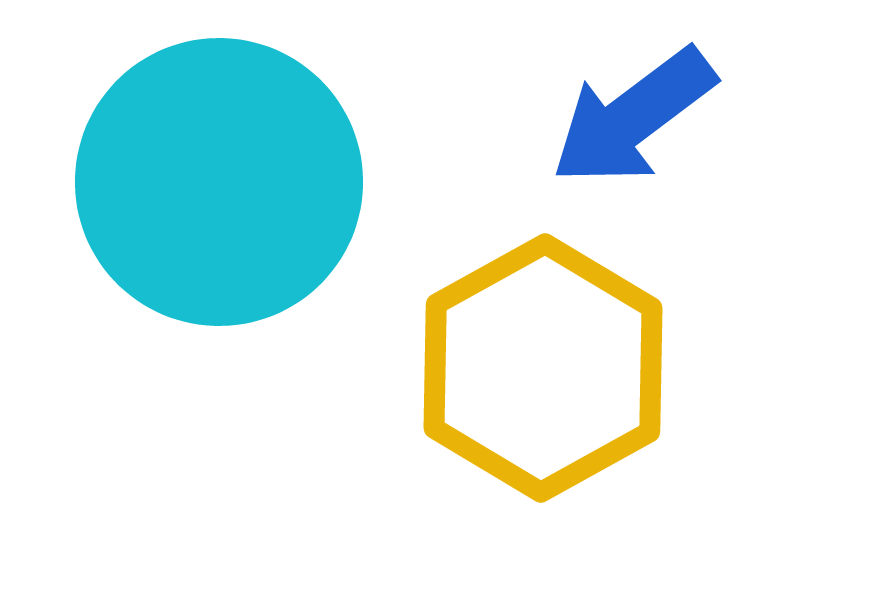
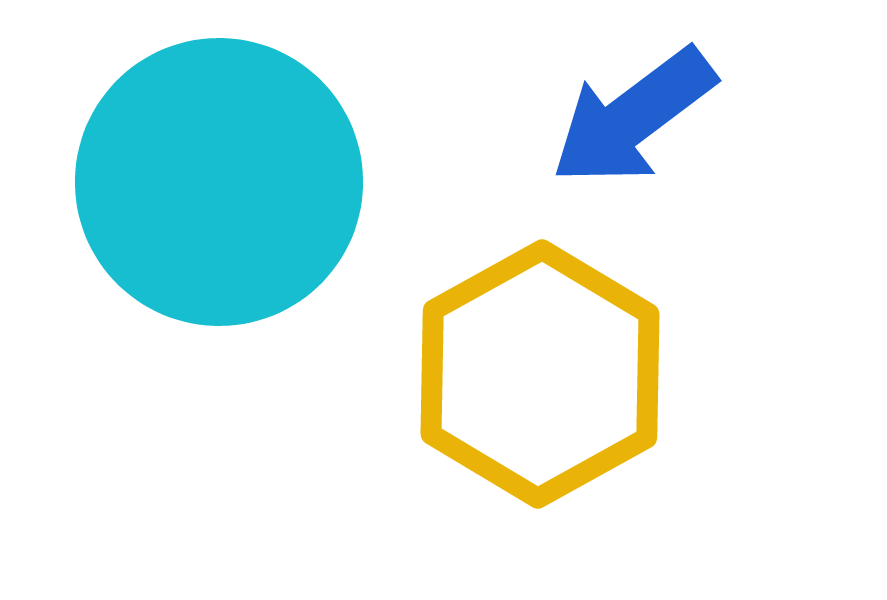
yellow hexagon: moved 3 px left, 6 px down
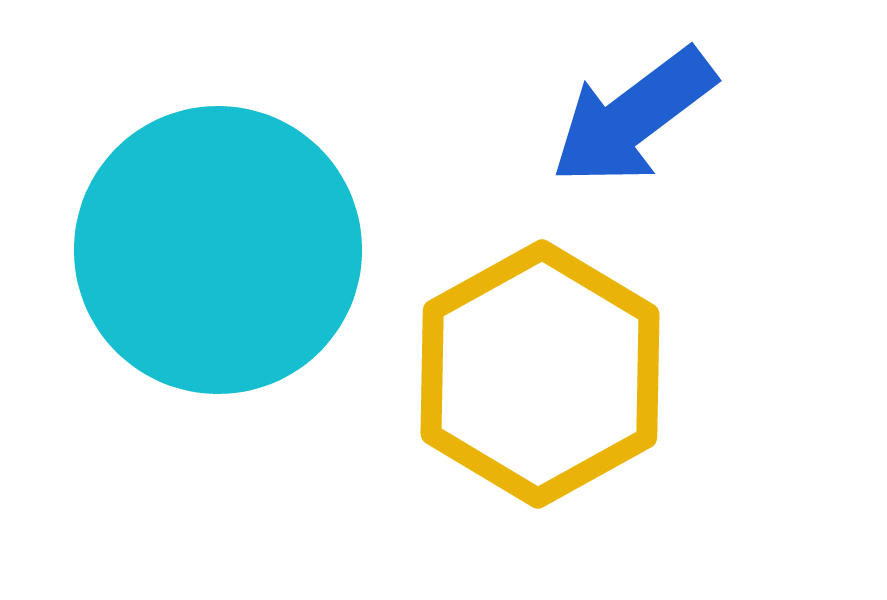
cyan circle: moved 1 px left, 68 px down
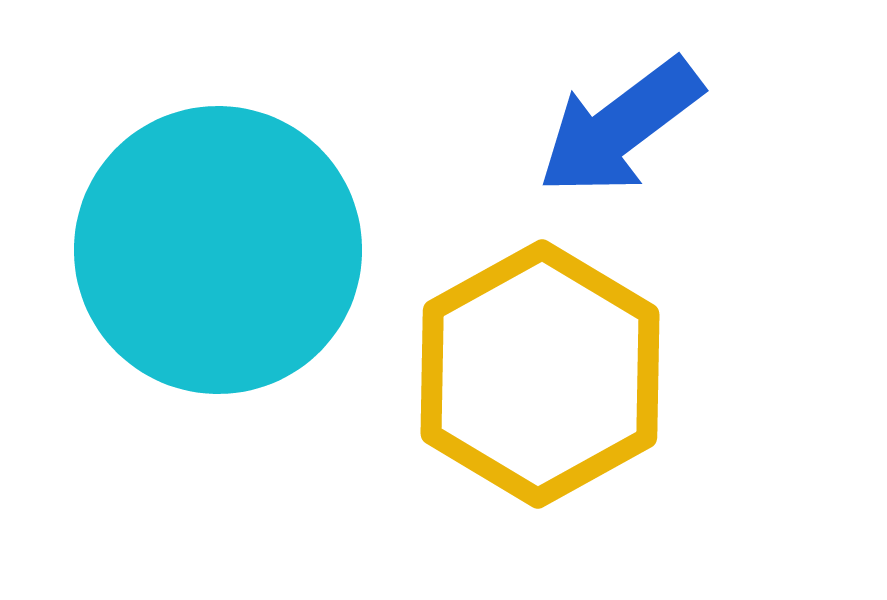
blue arrow: moved 13 px left, 10 px down
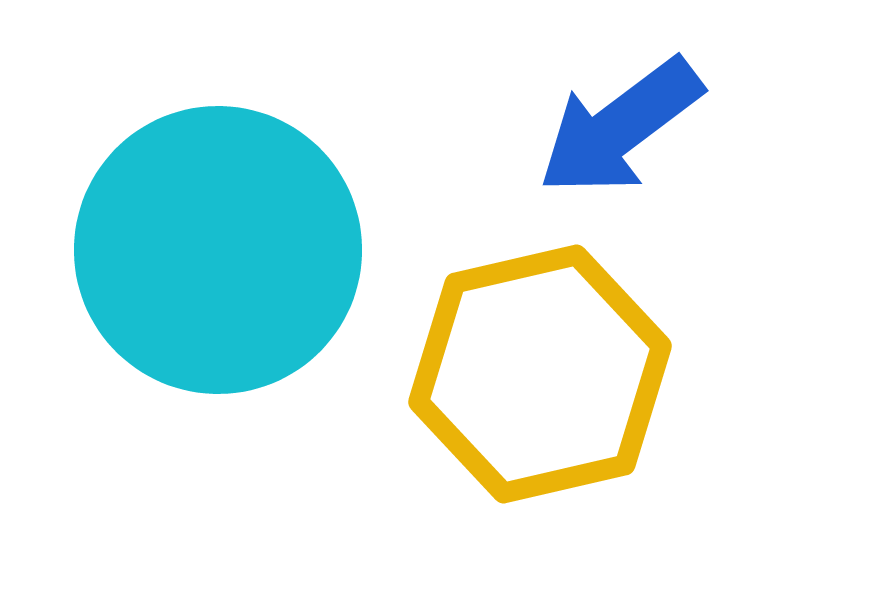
yellow hexagon: rotated 16 degrees clockwise
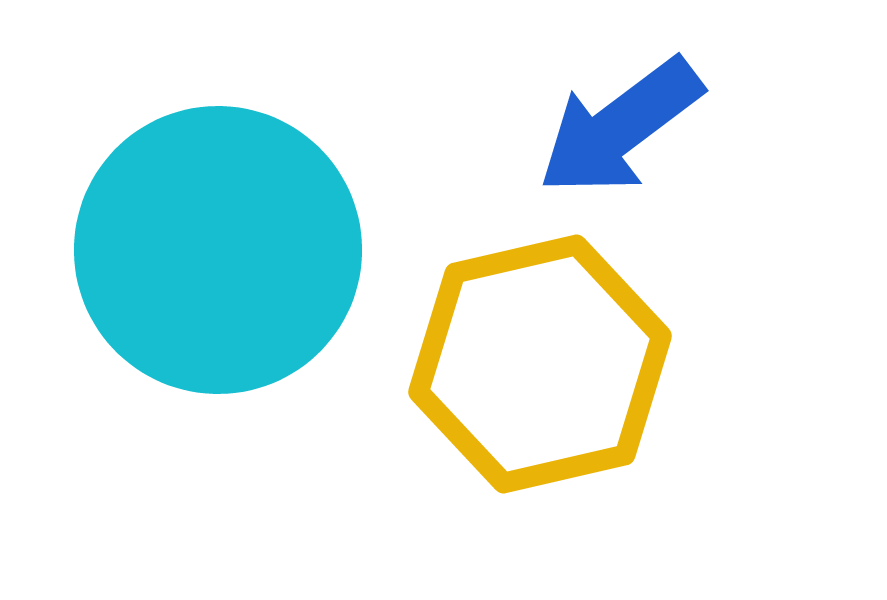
yellow hexagon: moved 10 px up
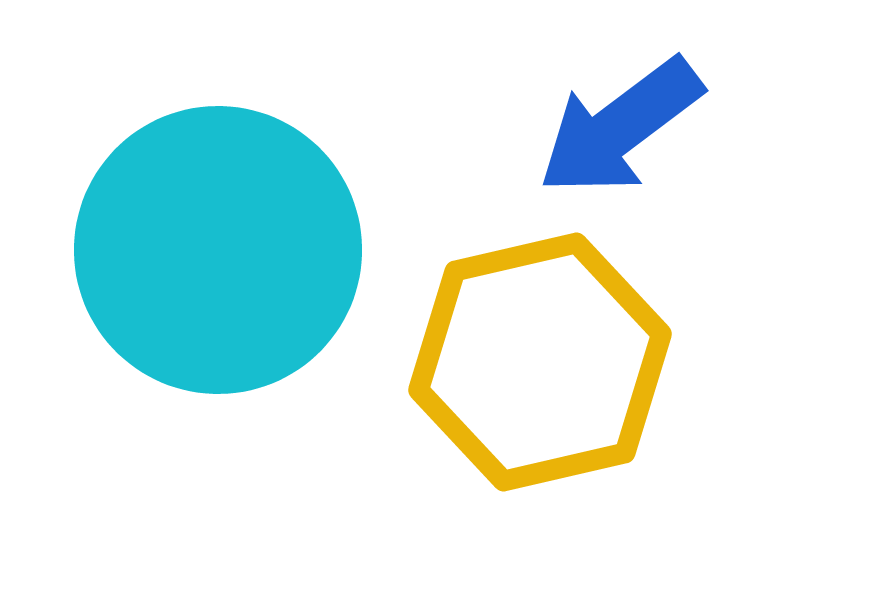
yellow hexagon: moved 2 px up
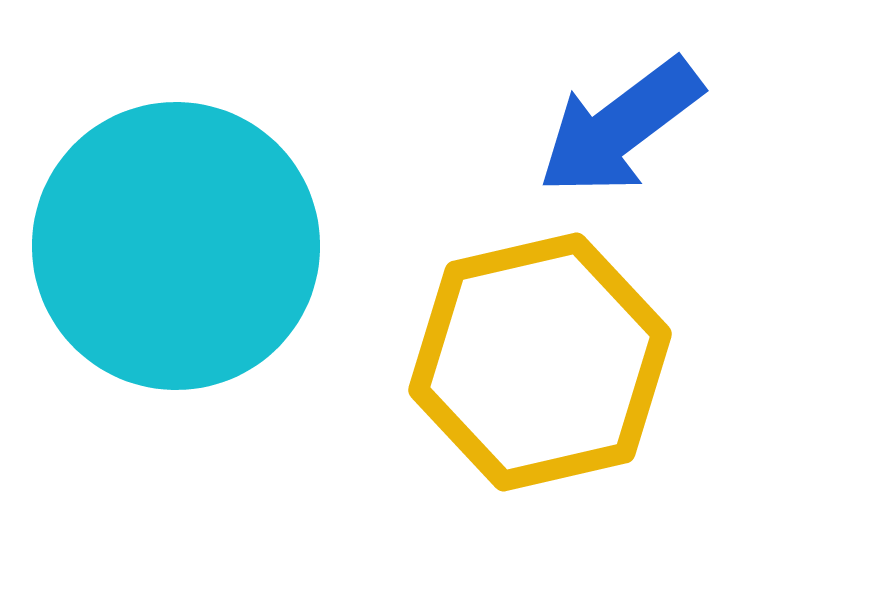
cyan circle: moved 42 px left, 4 px up
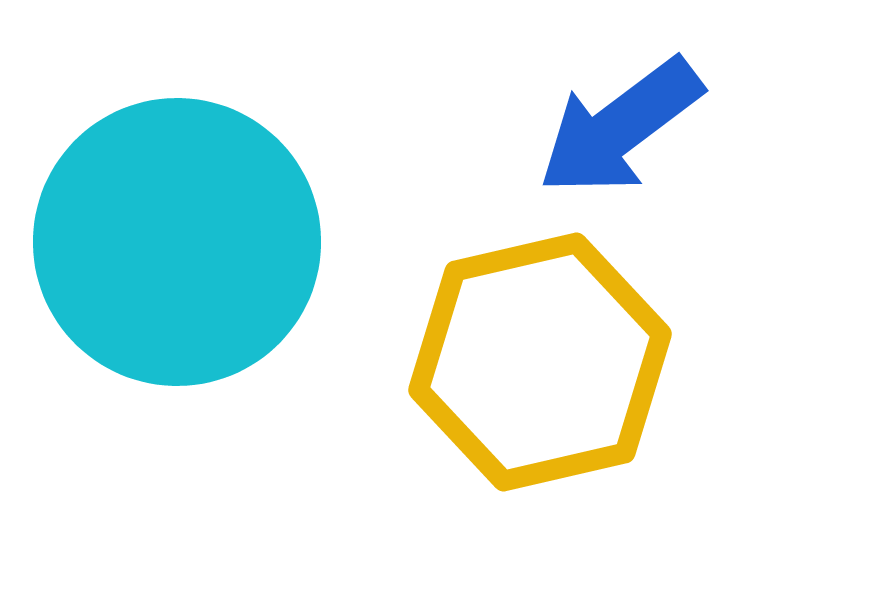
cyan circle: moved 1 px right, 4 px up
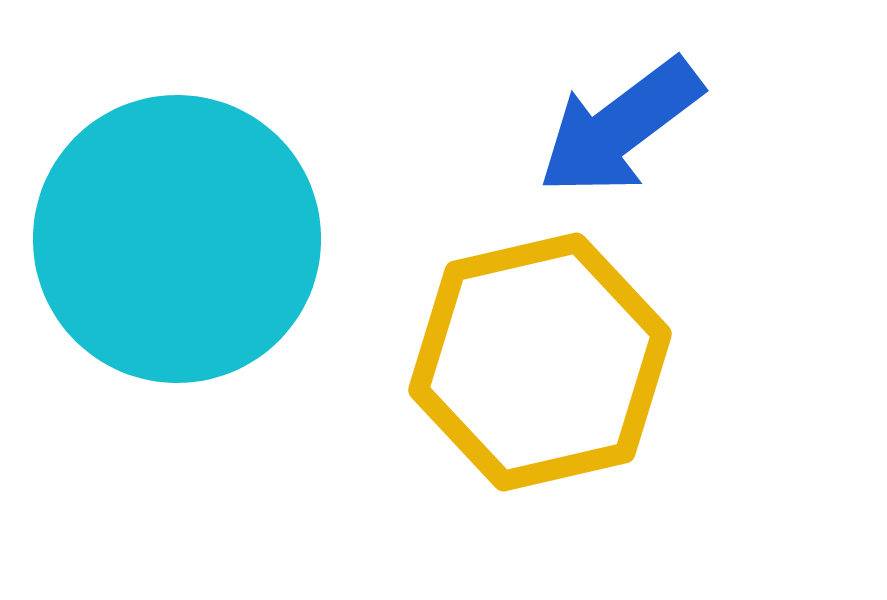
cyan circle: moved 3 px up
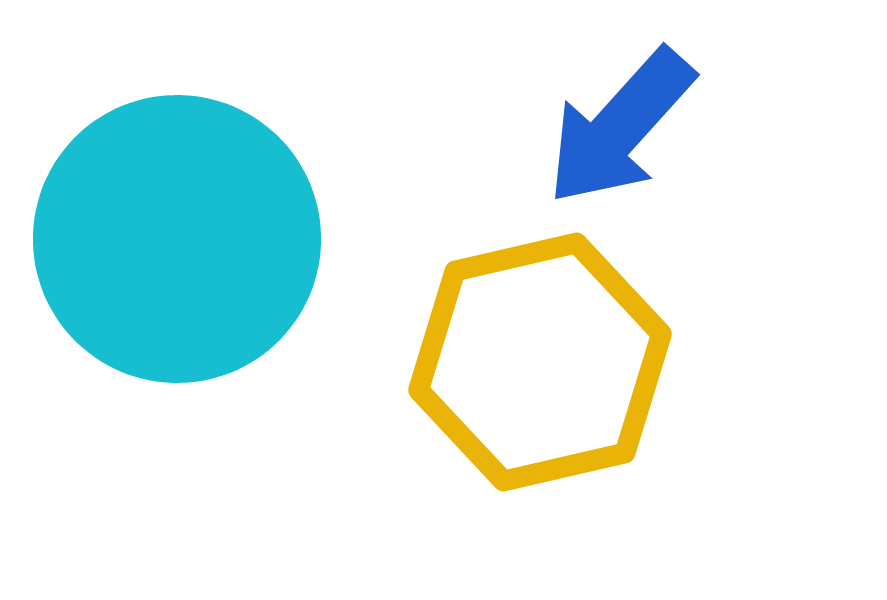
blue arrow: rotated 11 degrees counterclockwise
